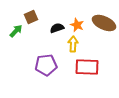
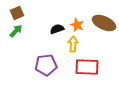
brown square: moved 14 px left, 4 px up
black semicircle: moved 1 px down
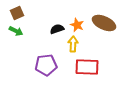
green arrow: rotated 72 degrees clockwise
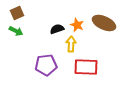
yellow arrow: moved 2 px left
red rectangle: moved 1 px left
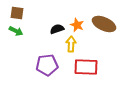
brown square: rotated 32 degrees clockwise
brown ellipse: moved 1 px down
purple pentagon: moved 1 px right
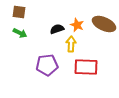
brown square: moved 2 px right, 1 px up
green arrow: moved 4 px right, 2 px down
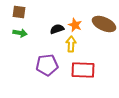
orange star: moved 2 px left
green arrow: rotated 16 degrees counterclockwise
red rectangle: moved 3 px left, 3 px down
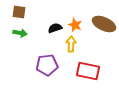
black semicircle: moved 2 px left, 1 px up
red rectangle: moved 5 px right, 1 px down; rotated 10 degrees clockwise
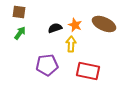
green arrow: rotated 64 degrees counterclockwise
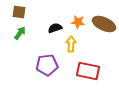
orange star: moved 3 px right, 3 px up; rotated 16 degrees counterclockwise
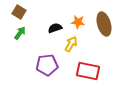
brown square: rotated 24 degrees clockwise
brown ellipse: rotated 50 degrees clockwise
yellow arrow: rotated 28 degrees clockwise
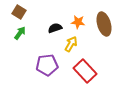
red rectangle: moved 3 px left; rotated 35 degrees clockwise
